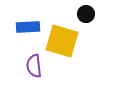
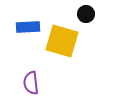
purple semicircle: moved 3 px left, 17 px down
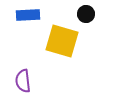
blue rectangle: moved 12 px up
purple semicircle: moved 8 px left, 2 px up
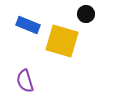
blue rectangle: moved 10 px down; rotated 25 degrees clockwise
purple semicircle: moved 2 px right; rotated 10 degrees counterclockwise
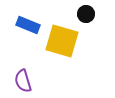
purple semicircle: moved 2 px left
